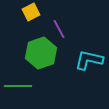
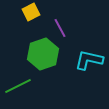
purple line: moved 1 px right, 1 px up
green hexagon: moved 2 px right, 1 px down
green line: rotated 28 degrees counterclockwise
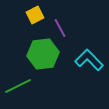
yellow square: moved 4 px right, 3 px down
green hexagon: rotated 12 degrees clockwise
cyan L-shape: rotated 32 degrees clockwise
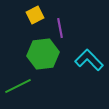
purple line: rotated 18 degrees clockwise
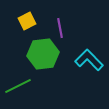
yellow square: moved 8 px left, 6 px down
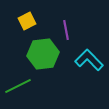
purple line: moved 6 px right, 2 px down
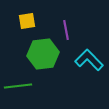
yellow square: rotated 18 degrees clockwise
green line: rotated 20 degrees clockwise
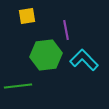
yellow square: moved 5 px up
green hexagon: moved 3 px right, 1 px down
cyan L-shape: moved 5 px left
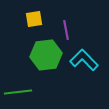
yellow square: moved 7 px right, 3 px down
green line: moved 6 px down
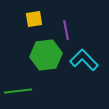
green line: moved 1 px up
